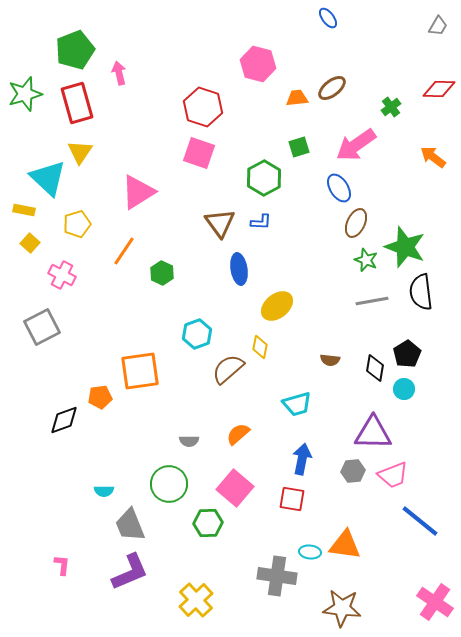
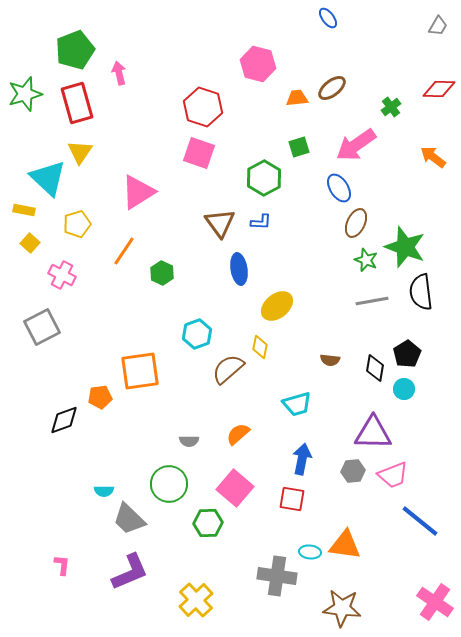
gray trapezoid at (130, 525): moved 1 px left, 6 px up; rotated 24 degrees counterclockwise
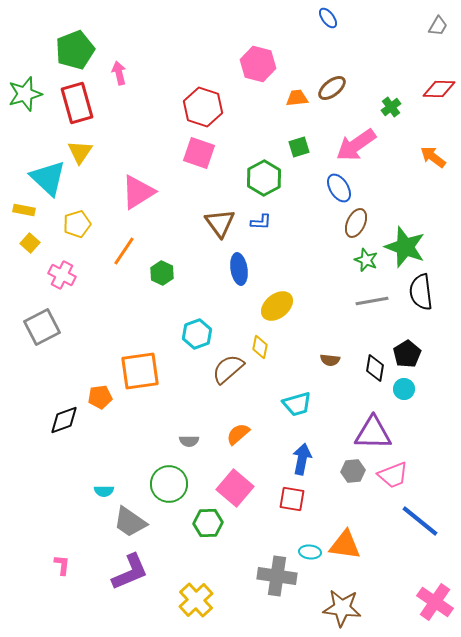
gray trapezoid at (129, 519): moved 1 px right, 3 px down; rotated 9 degrees counterclockwise
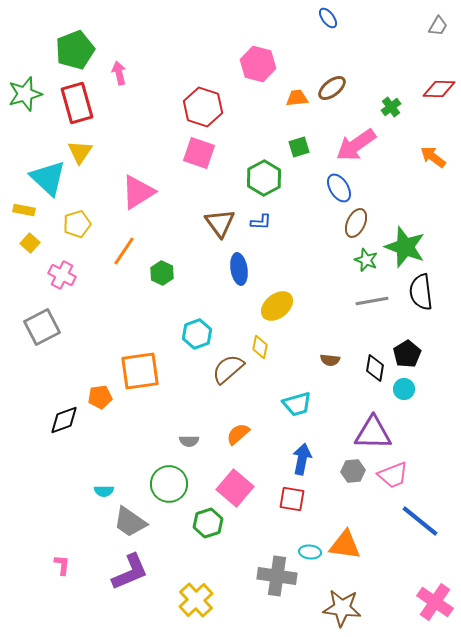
green hexagon at (208, 523): rotated 16 degrees counterclockwise
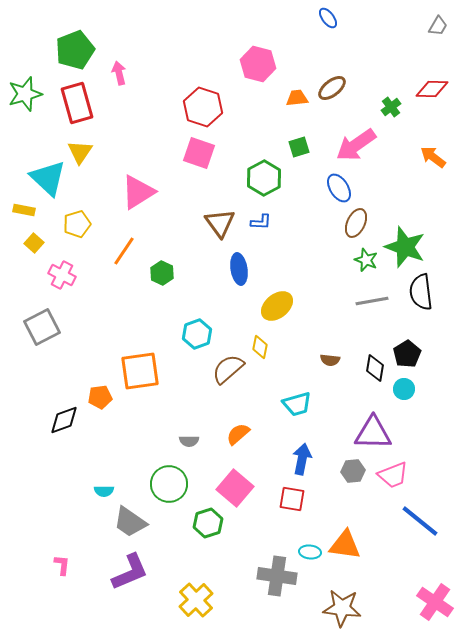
red diamond at (439, 89): moved 7 px left
yellow square at (30, 243): moved 4 px right
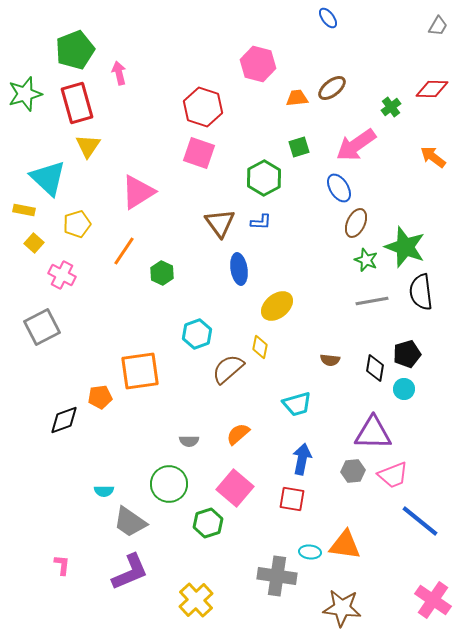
yellow triangle at (80, 152): moved 8 px right, 6 px up
black pentagon at (407, 354): rotated 16 degrees clockwise
pink cross at (435, 602): moved 2 px left, 2 px up
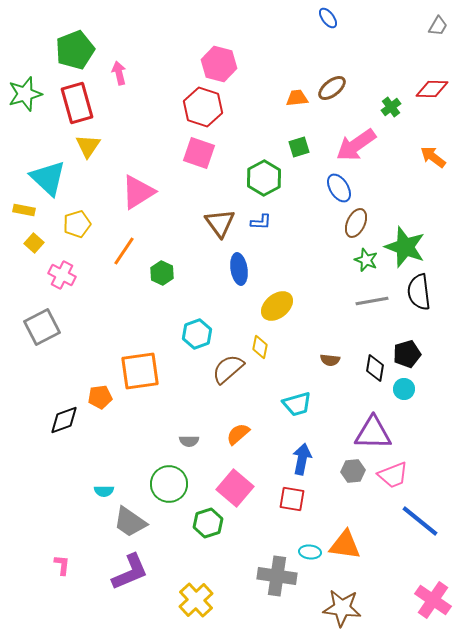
pink hexagon at (258, 64): moved 39 px left
black semicircle at (421, 292): moved 2 px left
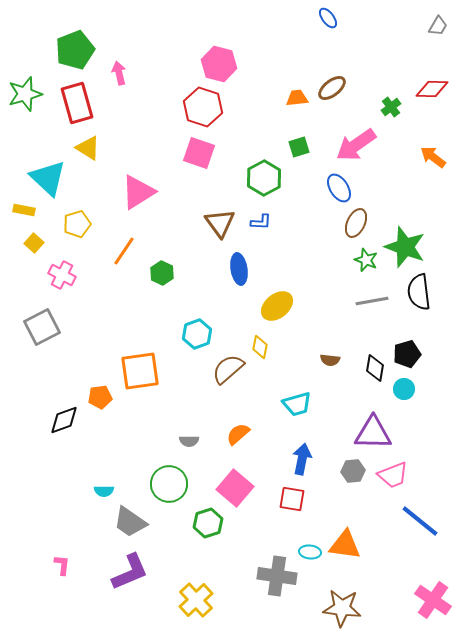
yellow triangle at (88, 146): moved 2 px down; rotated 32 degrees counterclockwise
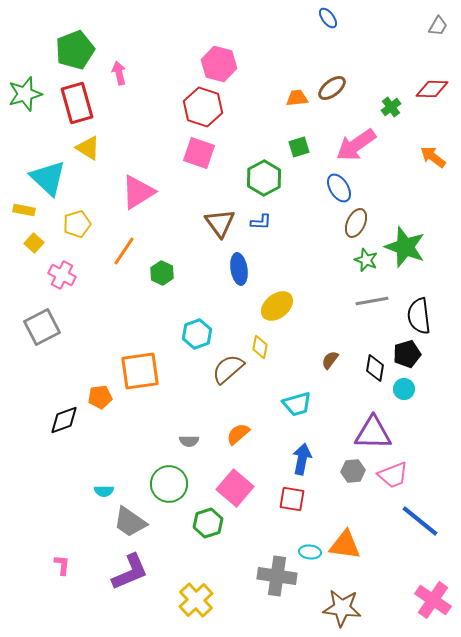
black semicircle at (419, 292): moved 24 px down
brown semicircle at (330, 360): rotated 120 degrees clockwise
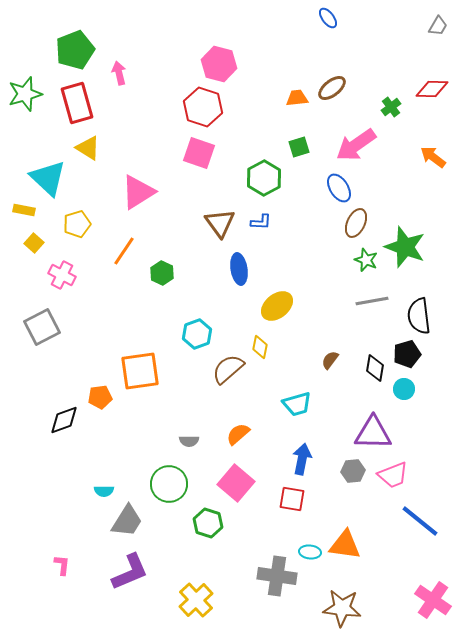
pink square at (235, 488): moved 1 px right, 5 px up
gray trapezoid at (130, 522): moved 3 px left, 1 px up; rotated 93 degrees counterclockwise
green hexagon at (208, 523): rotated 24 degrees counterclockwise
